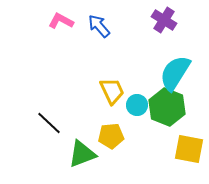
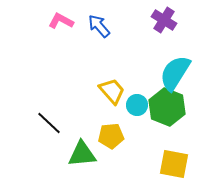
yellow trapezoid: rotated 16 degrees counterclockwise
yellow square: moved 15 px left, 15 px down
green triangle: rotated 16 degrees clockwise
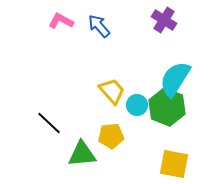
cyan semicircle: moved 6 px down
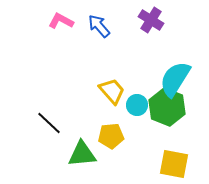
purple cross: moved 13 px left
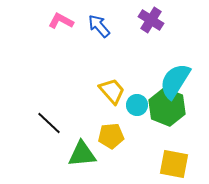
cyan semicircle: moved 2 px down
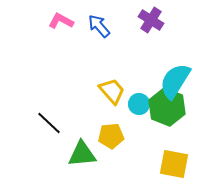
cyan circle: moved 2 px right, 1 px up
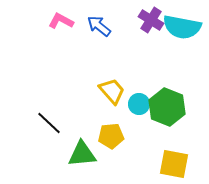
blue arrow: rotated 10 degrees counterclockwise
cyan semicircle: moved 7 px right, 54 px up; rotated 111 degrees counterclockwise
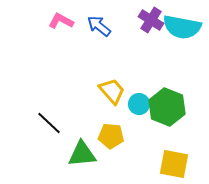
yellow pentagon: rotated 10 degrees clockwise
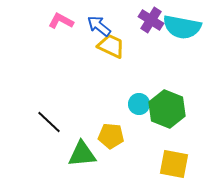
yellow trapezoid: moved 1 px left, 45 px up; rotated 24 degrees counterclockwise
green hexagon: moved 2 px down
black line: moved 1 px up
